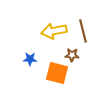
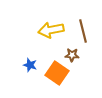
yellow arrow: moved 3 px left, 1 px up
blue star: moved 6 px down; rotated 16 degrees clockwise
orange square: rotated 20 degrees clockwise
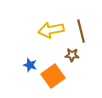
brown line: moved 2 px left
orange square: moved 4 px left, 3 px down; rotated 20 degrees clockwise
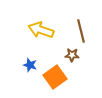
yellow arrow: moved 10 px left; rotated 30 degrees clockwise
orange square: moved 2 px right, 1 px down
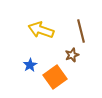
brown star: rotated 24 degrees counterclockwise
blue star: rotated 24 degrees clockwise
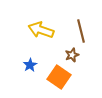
orange square: moved 4 px right; rotated 20 degrees counterclockwise
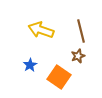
brown star: moved 6 px right, 1 px down
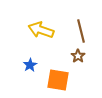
brown star: rotated 16 degrees counterclockwise
orange square: moved 1 px left, 3 px down; rotated 25 degrees counterclockwise
